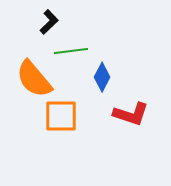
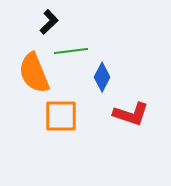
orange semicircle: moved 6 px up; rotated 18 degrees clockwise
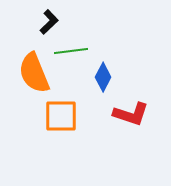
blue diamond: moved 1 px right
